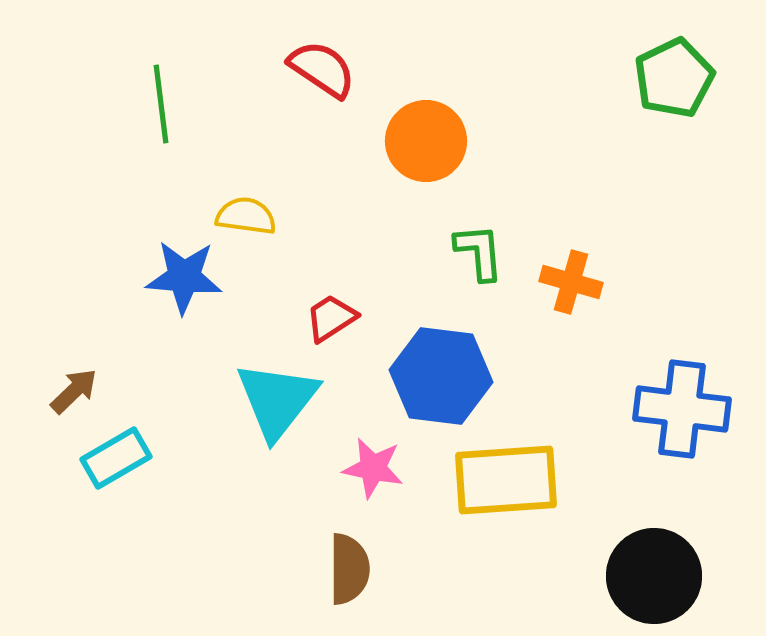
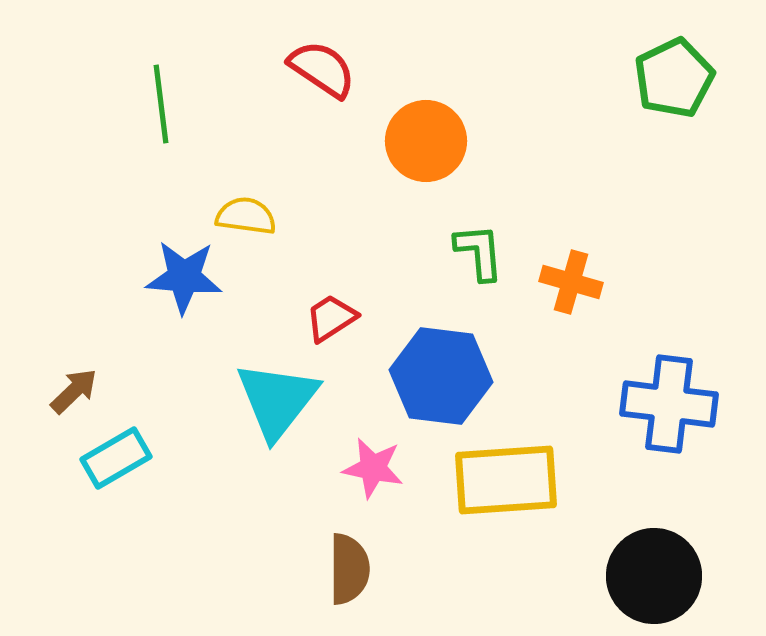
blue cross: moved 13 px left, 5 px up
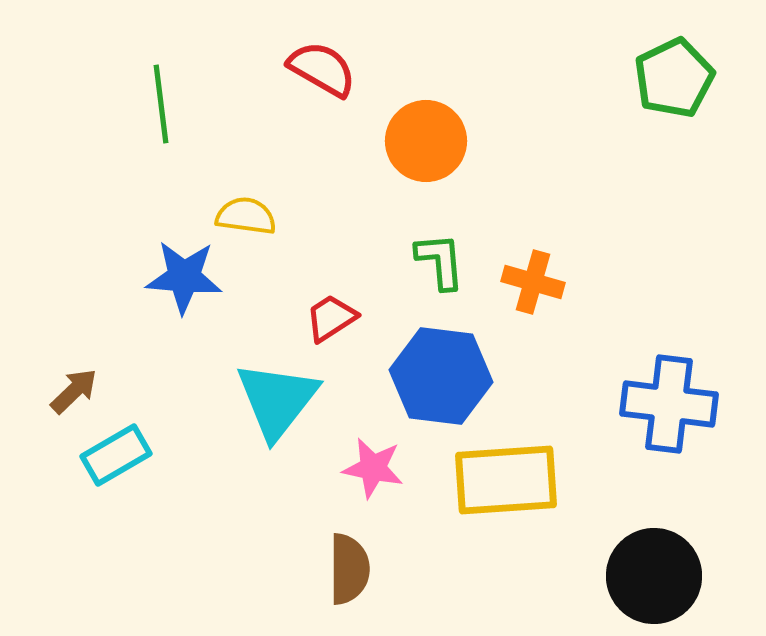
red semicircle: rotated 4 degrees counterclockwise
green L-shape: moved 39 px left, 9 px down
orange cross: moved 38 px left
cyan rectangle: moved 3 px up
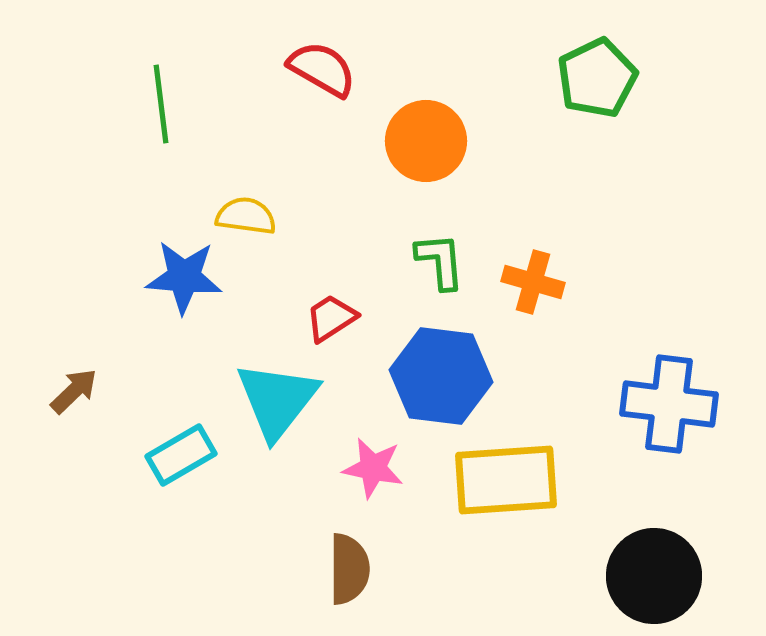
green pentagon: moved 77 px left
cyan rectangle: moved 65 px right
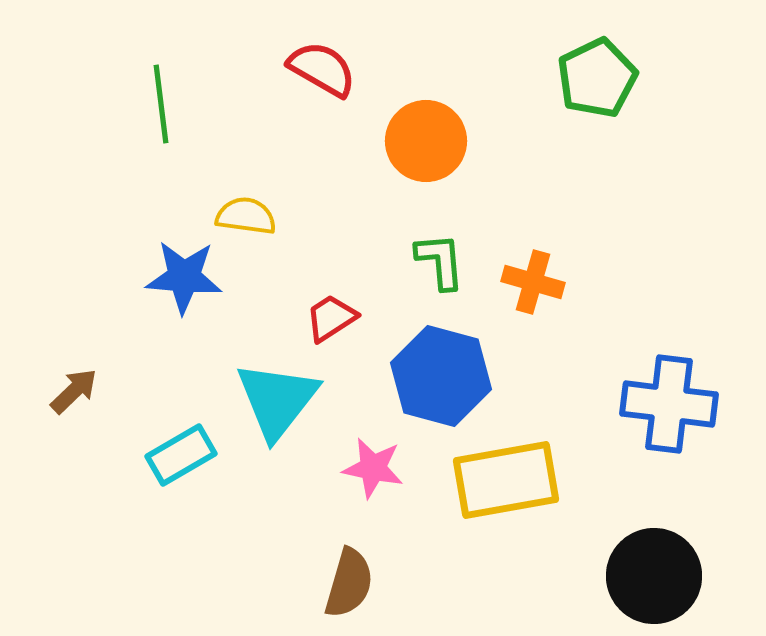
blue hexagon: rotated 8 degrees clockwise
yellow rectangle: rotated 6 degrees counterclockwise
brown semicircle: moved 14 px down; rotated 16 degrees clockwise
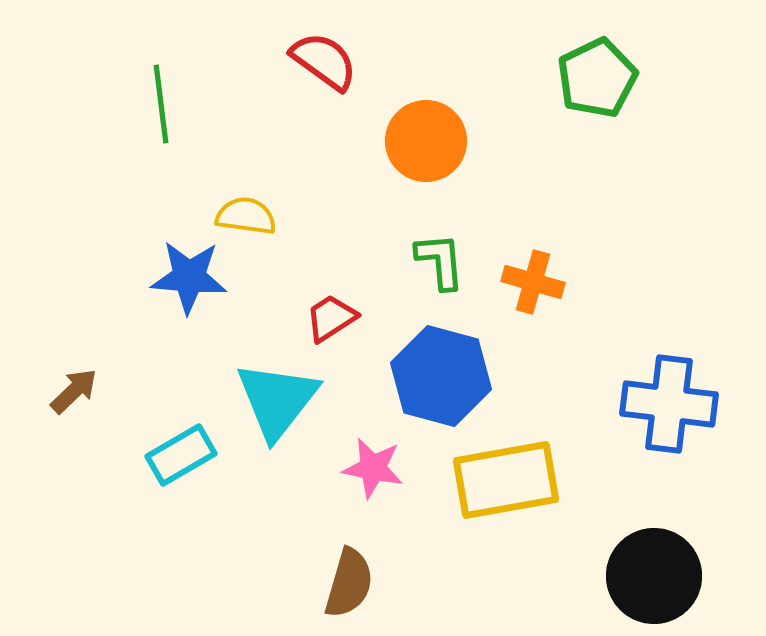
red semicircle: moved 2 px right, 8 px up; rotated 6 degrees clockwise
blue star: moved 5 px right
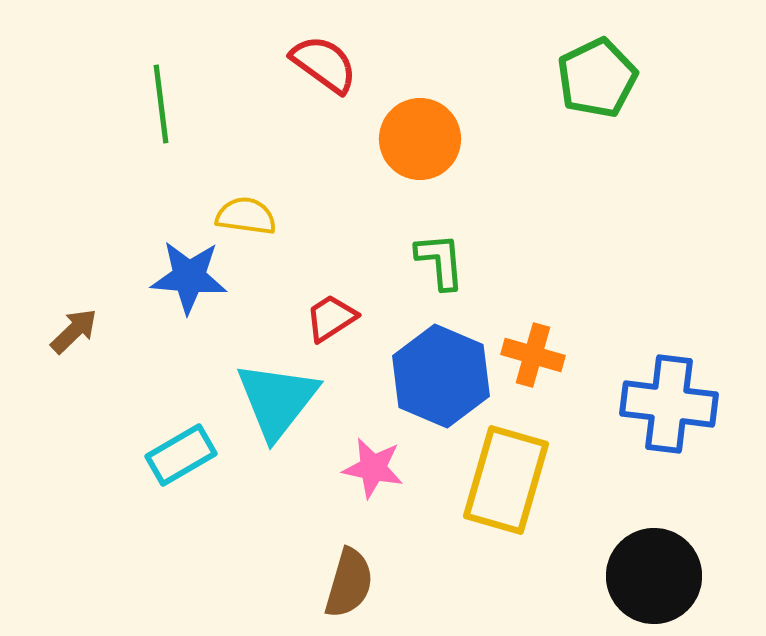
red semicircle: moved 3 px down
orange circle: moved 6 px left, 2 px up
orange cross: moved 73 px down
blue hexagon: rotated 8 degrees clockwise
brown arrow: moved 60 px up
yellow rectangle: rotated 64 degrees counterclockwise
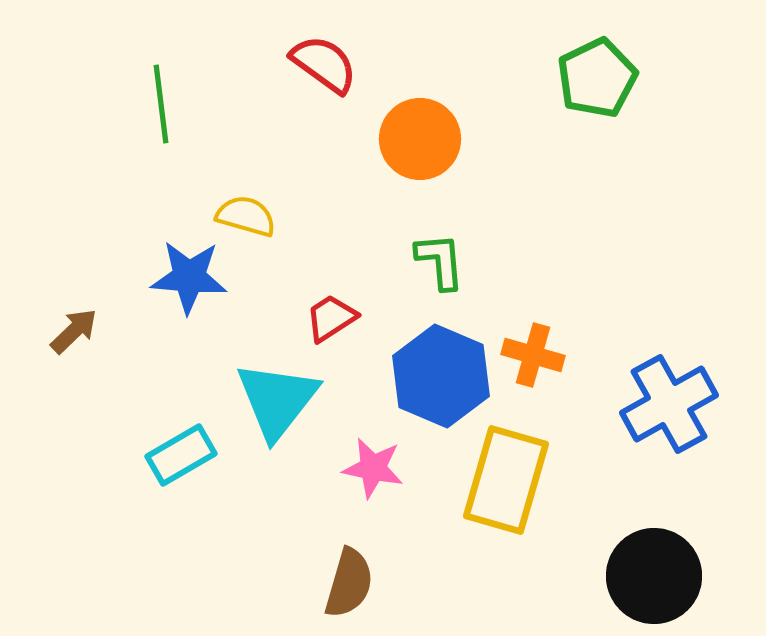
yellow semicircle: rotated 8 degrees clockwise
blue cross: rotated 36 degrees counterclockwise
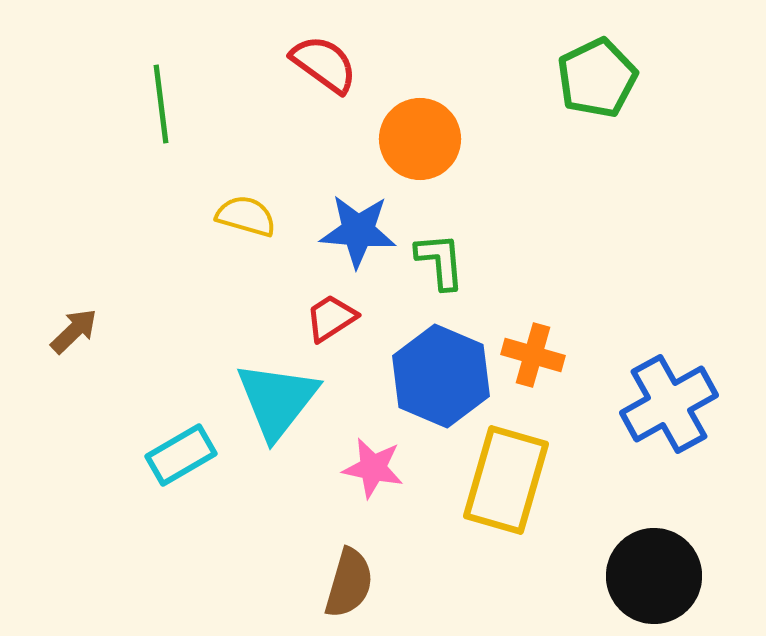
blue star: moved 169 px right, 46 px up
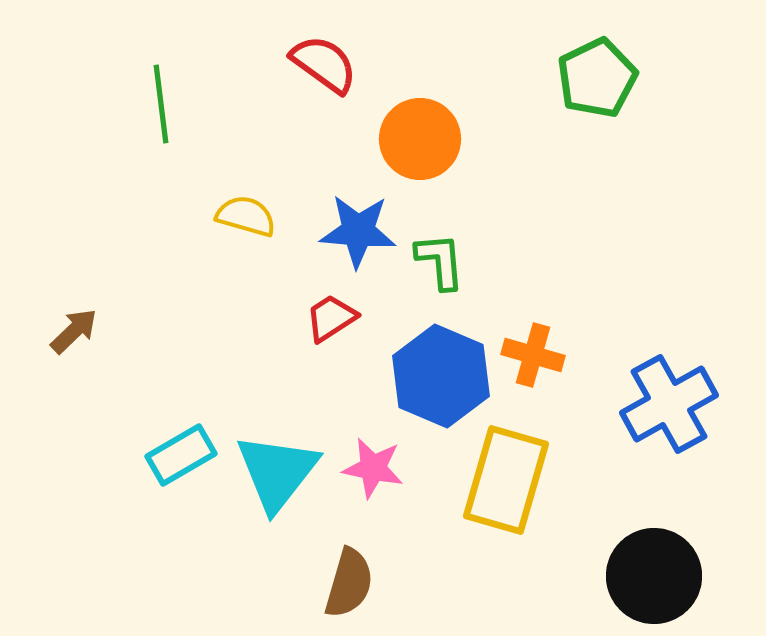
cyan triangle: moved 72 px down
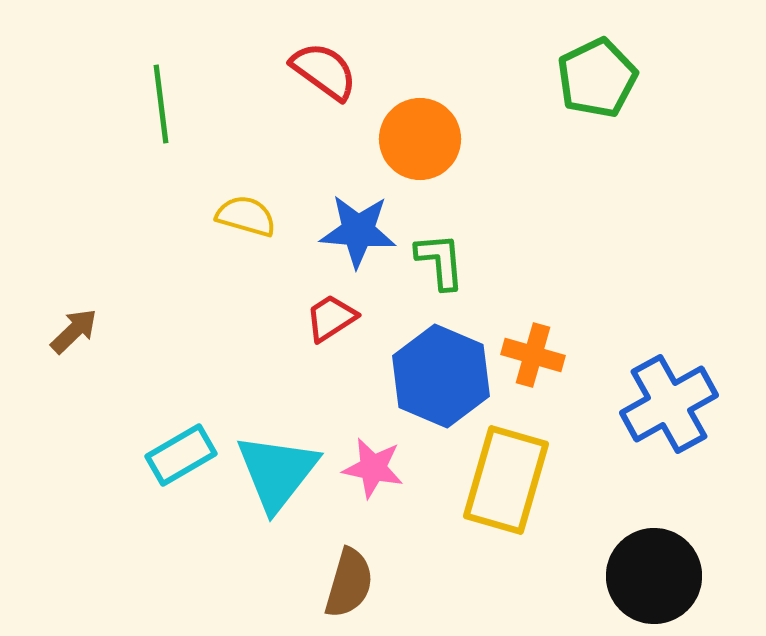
red semicircle: moved 7 px down
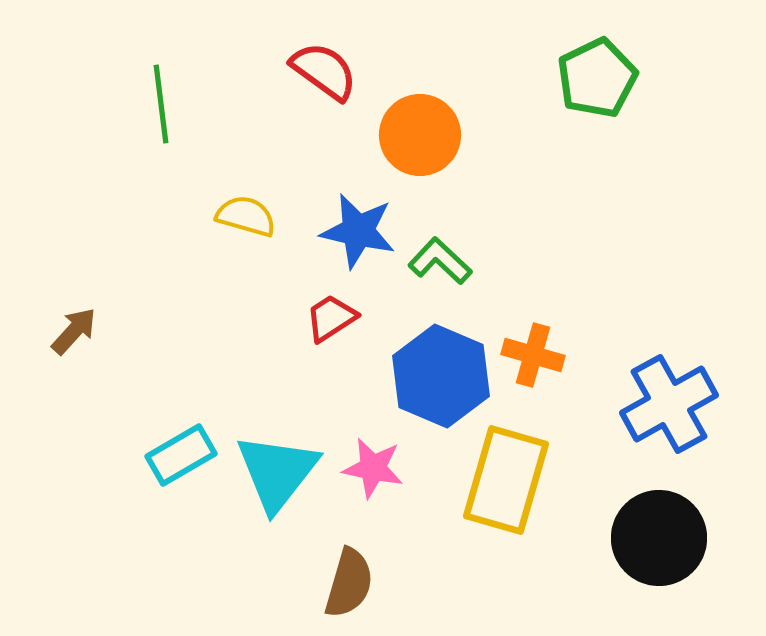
orange circle: moved 4 px up
blue star: rotated 8 degrees clockwise
green L-shape: rotated 42 degrees counterclockwise
brown arrow: rotated 4 degrees counterclockwise
black circle: moved 5 px right, 38 px up
